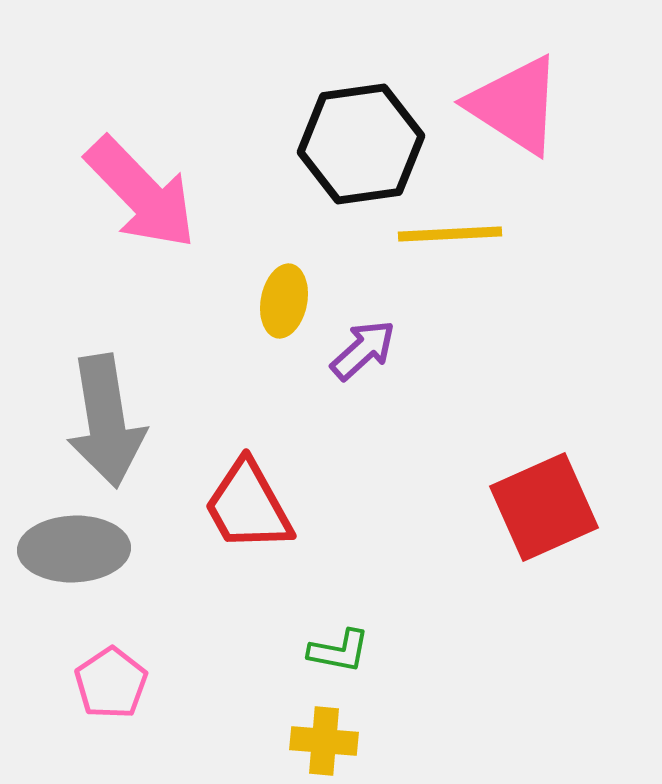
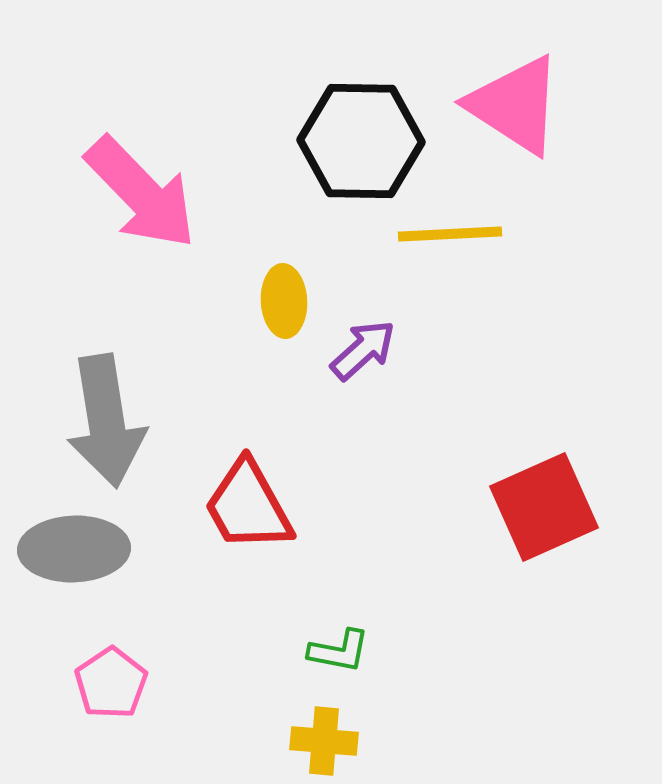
black hexagon: moved 3 px up; rotated 9 degrees clockwise
yellow ellipse: rotated 14 degrees counterclockwise
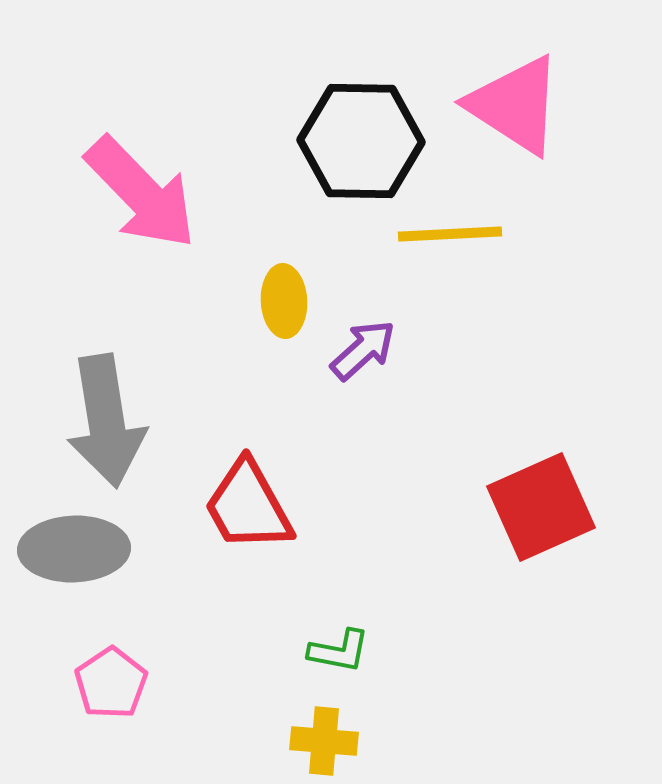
red square: moved 3 px left
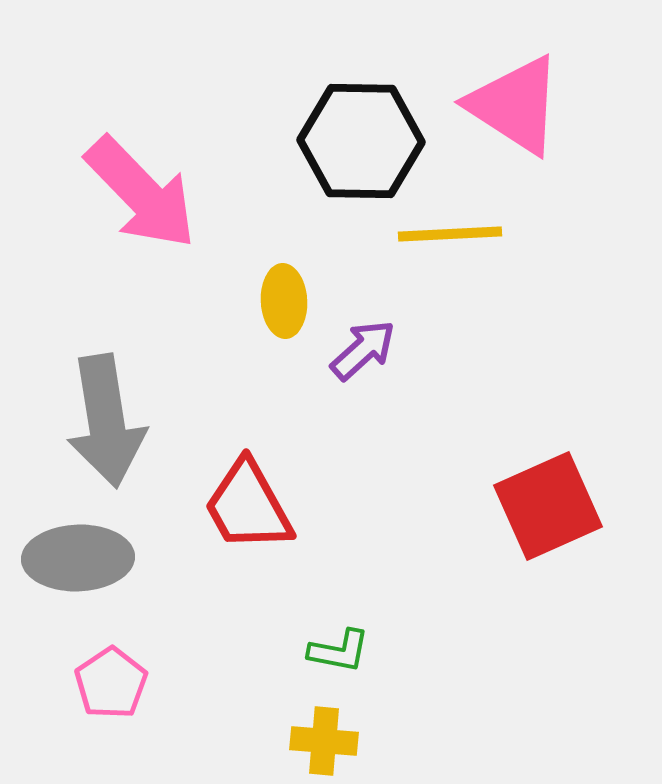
red square: moved 7 px right, 1 px up
gray ellipse: moved 4 px right, 9 px down
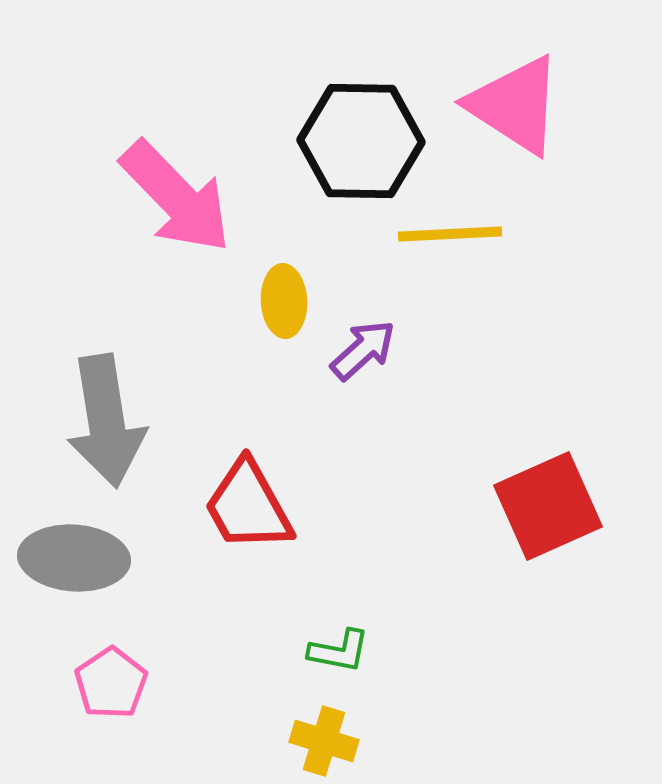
pink arrow: moved 35 px right, 4 px down
gray ellipse: moved 4 px left; rotated 6 degrees clockwise
yellow cross: rotated 12 degrees clockwise
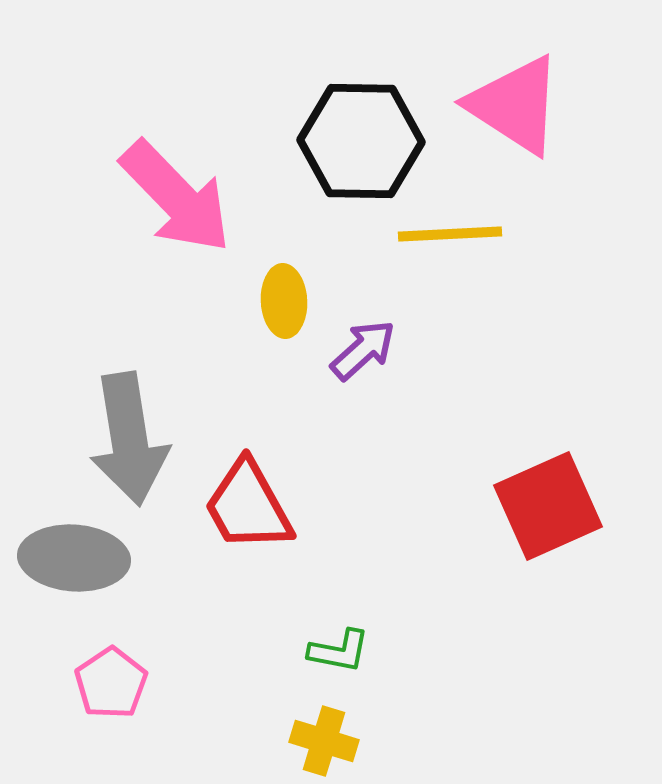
gray arrow: moved 23 px right, 18 px down
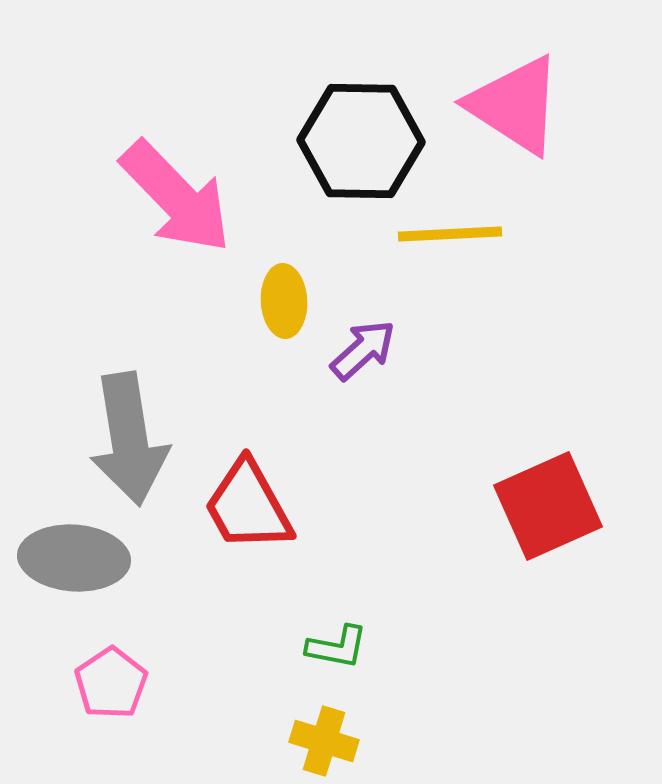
green L-shape: moved 2 px left, 4 px up
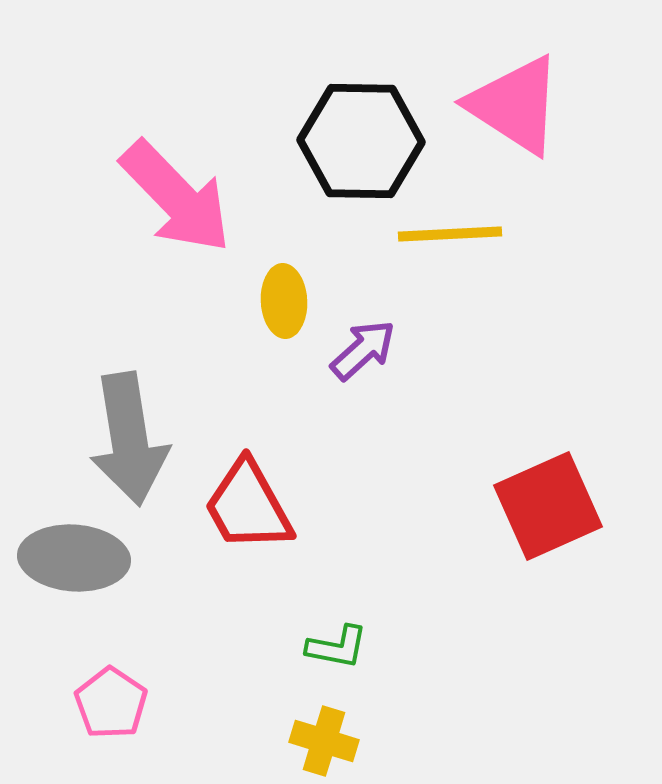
pink pentagon: moved 20 px down; rotated 4 degrees counterclockwise
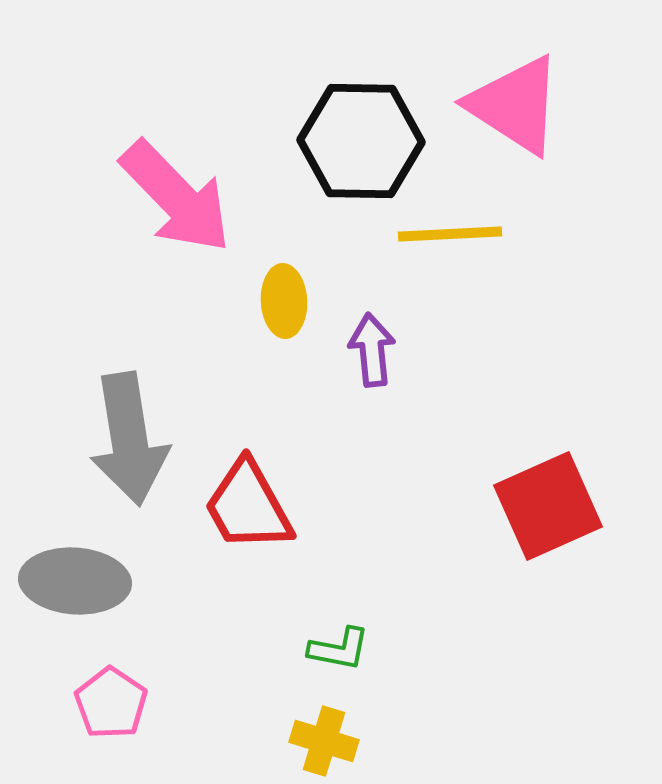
purple arrow: moved 9 px right; rotated 54 degrees counterclockwise
gray ellipse: moved 1 px right, 23 px down
green L-shape: moved 2 px right, 2 px down
